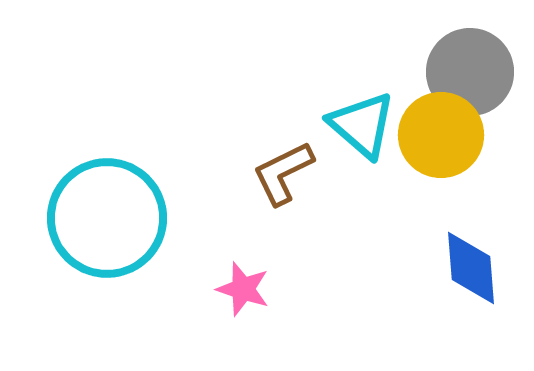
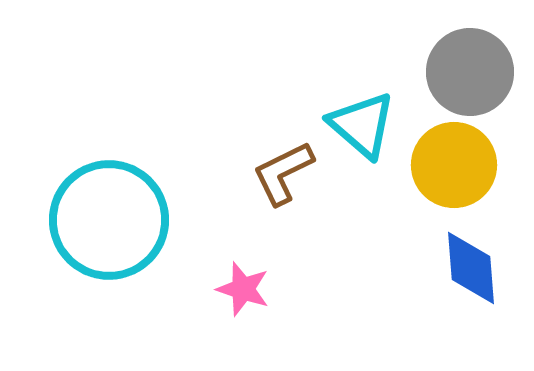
yellow circle: moved 13 px right, 30 px down
cyan circle: moved 2 px right, 2 px down
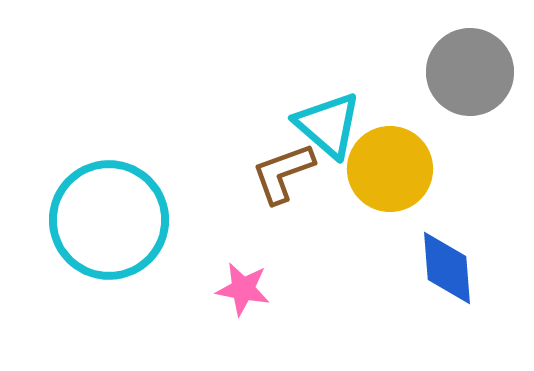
cyan triangle: moved 34 px left
yellow circle: moved 64 px left, 4 px down
brown L-shape: rotated 6 degrees clockwise
blue diamond: moved 24 px left
pink star: rotated 8 degrees counterclockwise
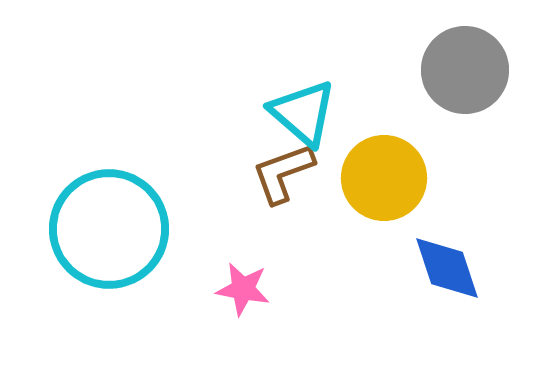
gray circle: moved 5 px left, 2 px up
cyan triangle: moved 25 px left, 12 px up
yellow circle: moved 6 px left, 9 px down
cyan circle: moved 9 px down
blue diamond: rotated 14 degrees counterclockwise
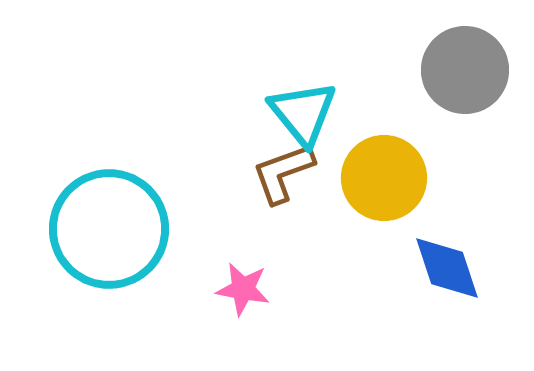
cyan triangle: rotated 10 degrees clockwise
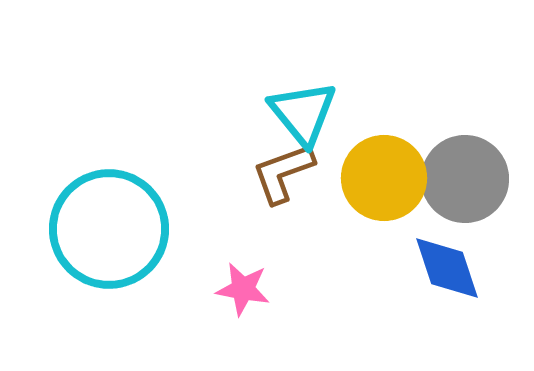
gray circle: moved 109 px down
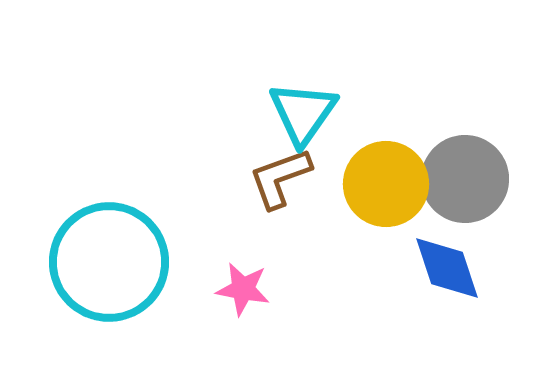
cyan triangle: rotated 14 degrees clockwise
brown L-shape: moved 3 px left, 5 px down
yellow circle: moved 2 px right, 6 px down
cyan circle: moved 33 px down
